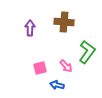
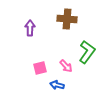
brown cross: moved 3 px right, 3 px up
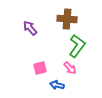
purple arrow: rotated 42 degrees counterclockwise
green L-shape: moved 10 px left, 6 px up
pink arrow: moved 4 px right, 2 px down
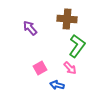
pink square: rotated 16 degrees counterclockwise
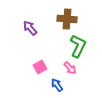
green L-shape: moved 1 px right; rotated 10 degrees counterclockwise
pink square: moved 1 px up
blue arrow: rotated 40 degrees clockwise
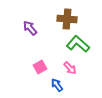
green L-shape: moved 2 px up; rotated 75 degrees counterclockwise
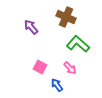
brown cross: moved 1 px left, 2 px up; rotated 18 degrees clockwise
purple arrow: moved 1 px right, 1 px up
pink square: rotated 32 degrees counterclockwise
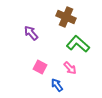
purple arrow: moved 6 px down
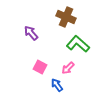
pink arrow: moved 2 px left; rotated 88 degrees clockwise
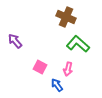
purple arrow: moved 16 px left, 8 px down
pink arrow: moved 1 px down; rotated 32 degrees counterclockwise
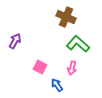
purple arrow: rotated 70 degrees clockwise
pink arrow: moved 4 px right, 1 px up
